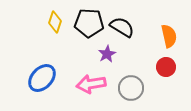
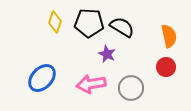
purple star: rotated 18 degrees counterclockwise
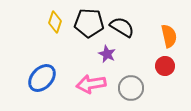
red circle: moved 1 px left, 1 px up
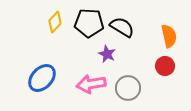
yellow diamond: rotated 25 degrees clockwise
gray circle: moved 3 px left
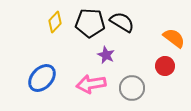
black pentagon: moved 1 px right
black semicircle: moved 5 px up
orange semicircle: moved 5 px right, 2 px down; rotated 40 degrees counterclockwise
purple star: moved 1 px left, 1 px down
gray circle: moved 4 px right
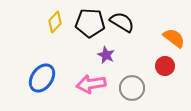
blue ellipse: rotated 8 degrees counterclockwise
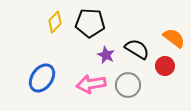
black semicircle: moved 15 px right, 27 px down
gray circle: moved 4 px left, 3 px up
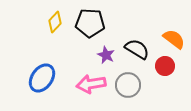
orange semicircle: moved 1 px down
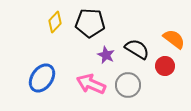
pink arrow: rotated 32 degrees clockwise
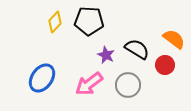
black pentagon: moved 1 px left, 2 px up
red circle: moved 1 px up
pink arrow: moved 2 px left; rotated 60 degrees counterclockwise
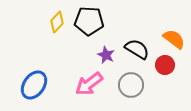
yellow diamond: moved 2 px right
blue ellipse: moved 8 px left, 7 px down
gray circle: moved 3 px right
